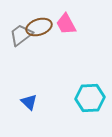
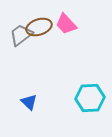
pink trapezoid: rotated 15 degrees counterclockwise
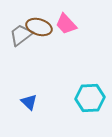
brown ellipse: rotated 35 degrees clockwise
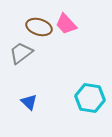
gray trapezoid: moved 18 px down
cyan hexagon: rotated 12 degrees clockwise
